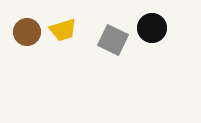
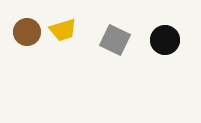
black circle: moved 13 px right, 12 px down
gray square: moved 2 px right
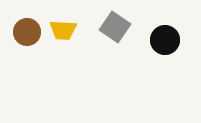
yellow trapezoid: rotated 20 degrees clockwise
gray square: moved 13 px up; rotated 8 degrees clockwise
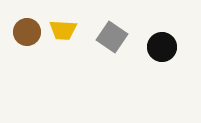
gray square: moved 3 px left, 10 px down
black circle: moved 3 px left, 7 px down
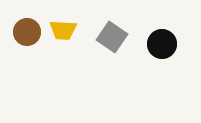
black circle: moved 3 px up
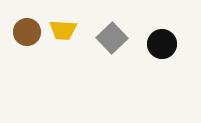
gray square: moved 1 px down; rotated 12 degrees clockwise
